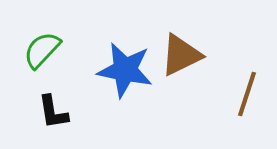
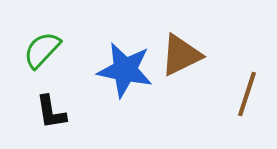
black L-shape: moved 2 px left
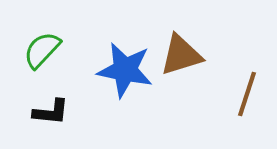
brown triangle: rotated 9 degrees clockwise
black L-shape: rotated 75 degrees counterclockwise
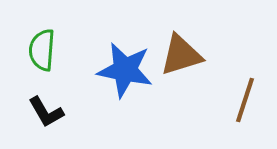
green semicircle: rotated 39 degrees counterclockwise
brown line: moved 2 px left, 6 px down
black L-shape: moved 5 px left; rotated 54 degrees clockwise
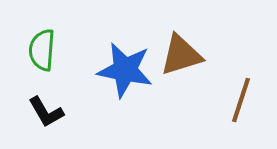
brown line: moved 4 px left
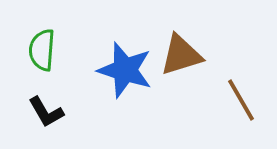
blue star: rotated 6 degrees clockwise
brown line: rotated 48 degrees counterclockwise
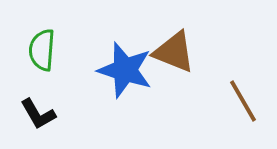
brown triangle: moved 7 px left, 3 px up; rotated 39 degrees clockwise
brown line: moved 2 px right, 1 px down
black L-shape: moved 8 px left, 2 px down
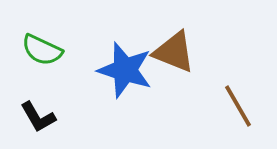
green semicircle: rotated 69 degrees counterclockwise
brown line: moved 5 px left, 5 px down
black L-shape: moved 3 px down
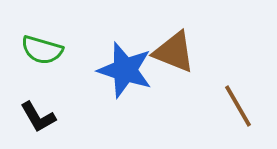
green semicircle: rotated 9 degrees counterclockwise
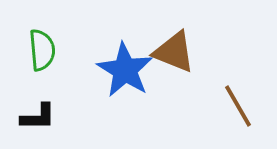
green semicircle: rotated 111 degrees counterclockwise
blue star: rotated 14 degrees clockwise
black L-shape: rotated 60 degrees counterclockwise
